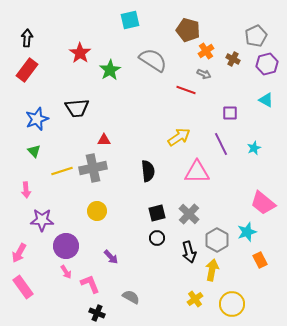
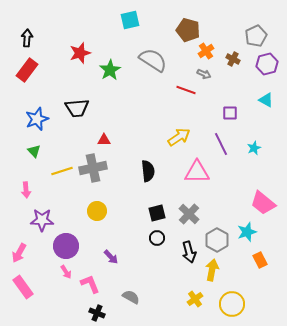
red star at (80, 53): rotated 20 degrees clockwise
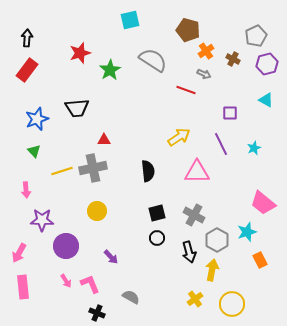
gray cross at (189, 214): moved 5 px right, 1 px down; rotated 15 degrees counterclockwise
pink arrow at (66, 272): moved 9 px down
pink rectangle at (23, 287): rotated 30 degrees clockwise
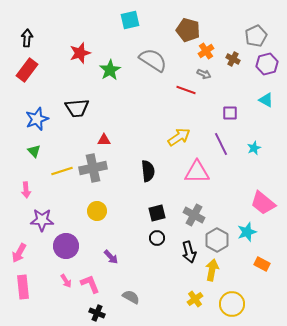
orange rectangle at (260, 260): moved 2 px right, 4 px down; rotated 35 degrees counterclockwise
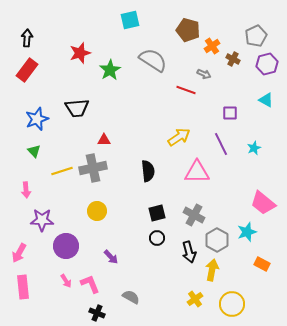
orange cross at (206, 51): moved 6 px right, 5 px up
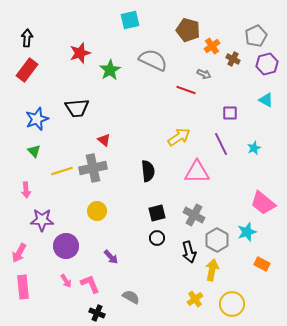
gray semicircle at (153, 60): rotated 8 degrees counterclockwise
red triangle at (104, 140): rotated 40 degrees clockwise
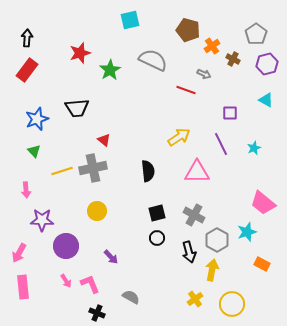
gray pentagon at (256, 36): moved 2 px up; rotated 10 degrees counterclockwise
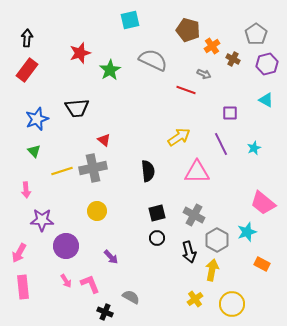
black cross at (97, 313): moved 8 px right, 1 px up
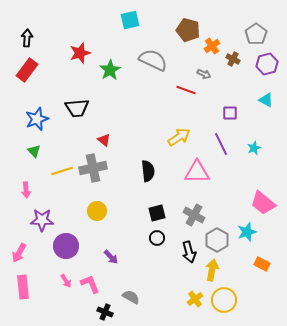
yellow circle at (232, 304): moved 8 px left, 4 px up
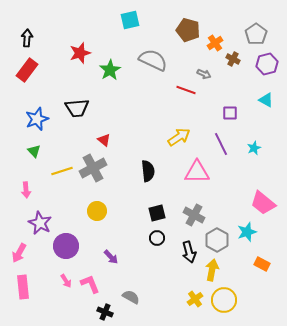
orange cross at (212, 46): moved 3 px right, 3 px up
gray cross at (93, 168): rotated 16 degrees counterclockwise
purple star at (42, 220): moved 2 px left, 3 px down; rotated 25 degrees clockwise
